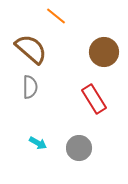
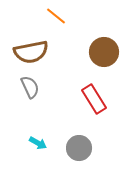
brown semicircle: moved 3 px down; rotated 128 degrees clockwise
gray semicircle: rotated 25 degrees counterclockwise
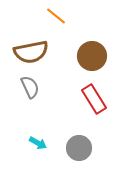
brown circle: moved 12 px left, 4 px down
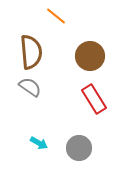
brown semicircle: rotated 84 degrees counterclockwise
brown circle: moved 2 px left
gray semicircle: rotated 30 degrees counterclockwise
cyan arrow: moved 1 px right
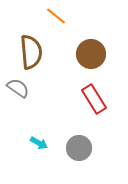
brown circle: moved 1 px right, 2 px up
gray semicircle: moved 12 px left, 1 px down
